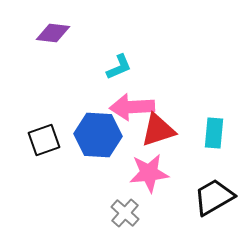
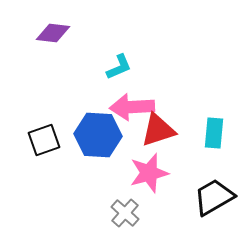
pink star: rotated 9 degrees counterclockwise
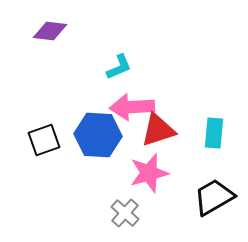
purple diamond: moved 3 px left, 2 px up
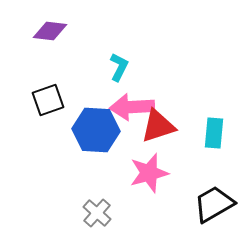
cyan L-shape: rotated 40 degrees counterclockwise
red triangle: moved 4 px up
blue hexagon: moved 2 px left, 5 px up
black square: moved 4 px right, 40 px up
black trapezoid: moved 7 px down
gray cross: moved 28 px left
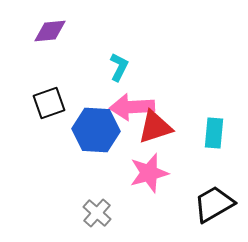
purple diamond: rotated 12 degrees counterclockwise
black square: moved 1 px right, 3 px down
red triangle: moved 3 px left, 1 px down
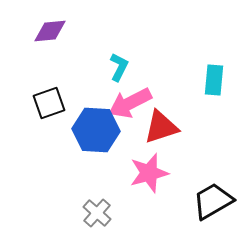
pink arrow: moved 2 px left, 4 px up; rotated 24 degrees counterclockwise
red triangle: moved 6 px right
cyan rectangle: moved 53 px up
black trapezoid: moved 1 px left, 3 px up
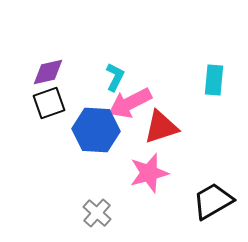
purple diamond: moved 2 px left, 41 px down; rotated 8 degrees counterclockwise
cyan L-shape: moved 4 px left, 10 px down
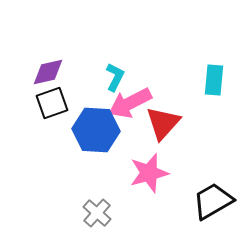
black square: moved 3 px right
red triangle: moved 2 px right, 4 px up; rotated 30 degrees counterclockwise
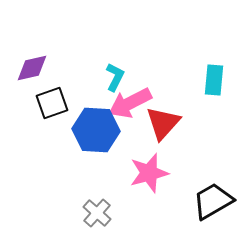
purple diamond: moved 16 px left, 4 px up
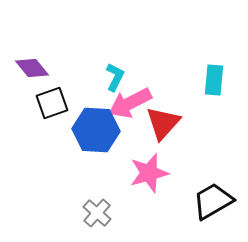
purple diamond: rotated 64 degrees clockwise
